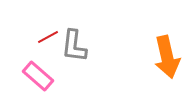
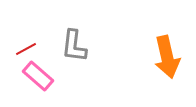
red line: moved 22 px left, 12 px down
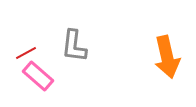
red line: moved 4 px down
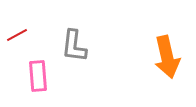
red line: moved 9 px left, 18 px up
pink rectangle: rotated 44 degrees clockwise
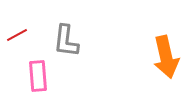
gray L-shape: moved 8 px left, 5 px up
orange arrow: moved 1 px left
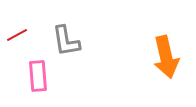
gray L-shape: rotated 16 degrees counterclockwise
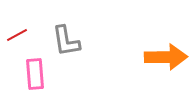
orange arrow: rotated 78 degrees counterclockwise
pink rectangle: moved 3 px left, 2 px up
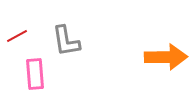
red line: moved 1 px down
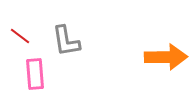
red line: moved 3 px right; rotated 65 degrees clockwise
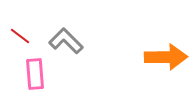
gray L-shape: rotated 144 degrees clockwise
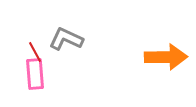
red line: moved 15 px right, 16 px down; rotated 25 degrees clockwise
gray L-shape: moved 2 px up; rotated 20 degrees counterclockwise
